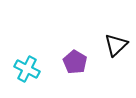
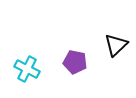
purple pentagon: rotated 20 degrees counterclockwise
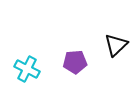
purple pentagon: rotated 15 degrees counterclockwise
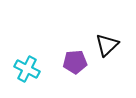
black triangle: moved 9 px left
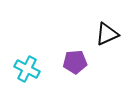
black triangle: moved 11 px up; rotated 20 degrees clockwise
